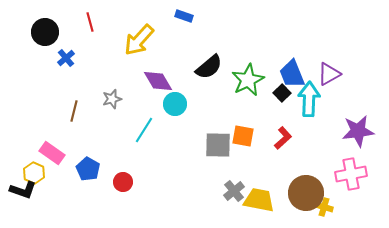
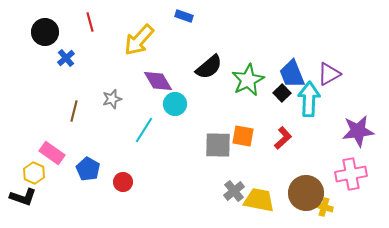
black L-shape: moved 7 px down
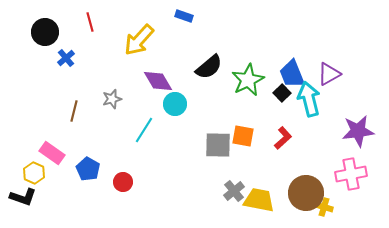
cyan arrow: rotated 16 degrees counterclockwise
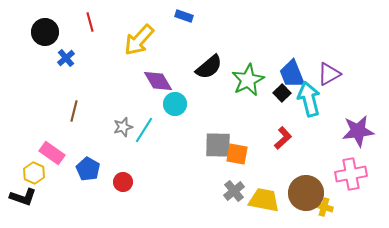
gray star: moved 11 px right, 28 px down
orange square: moved 6 px left, 18 px down
yellow trapezoid: moved 5 px right
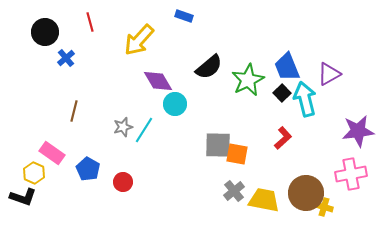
blue trapezoid: moved 5 px left, 7 px up
cyan arrow: moved 4 px left
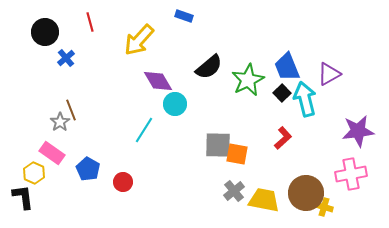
brown line: moved 3 px left, 1 px up; rotated 35 degrees counterclockwise
gray star: moved 63 px left, 5 px up; rotated 18 degrees counterclockwise
black L-shape: rotated 116 degrees counterclockwise
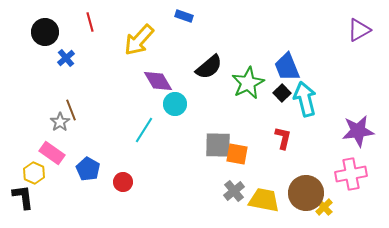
purple triangle: moved 30 px right, 44 px up
green star: moved 3 px down
red L-shape: rotated 35 degrees counterclockwise
yellow cross: rotated 30 degrees clockwise
